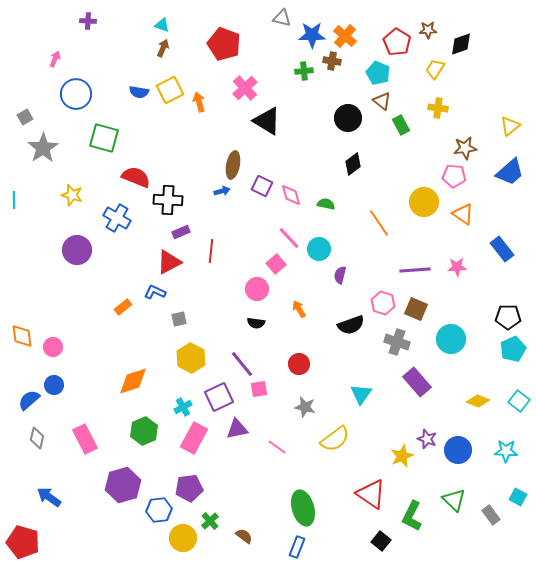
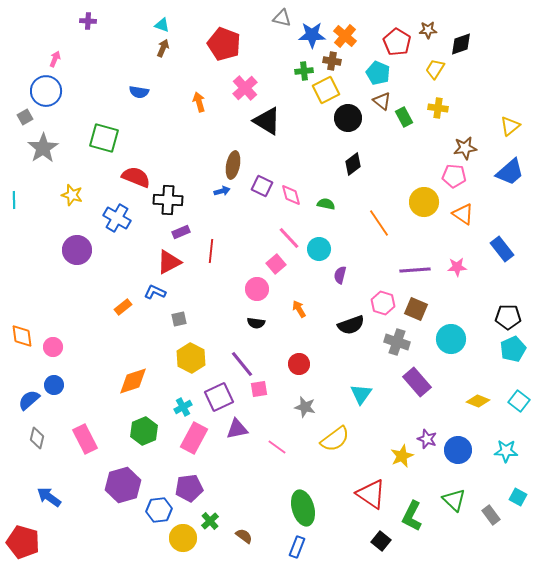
yellow square at (170, 90): moved 156 px right
blue circle at (76, 94): moved 30 px left, 3 px up
green rectangle at (401, 125): moved 3 px right, 8 px up
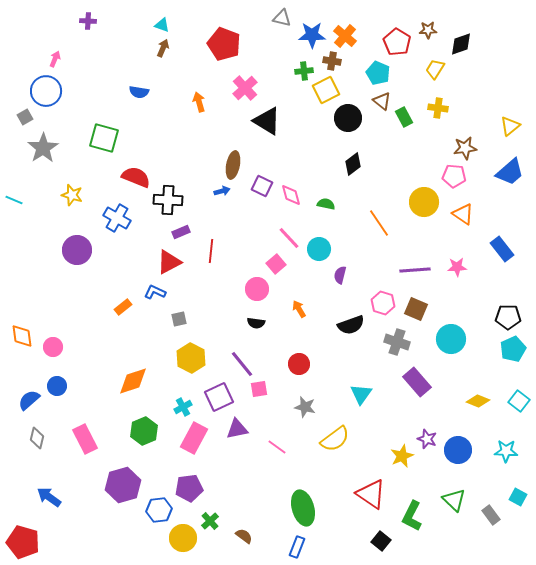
cyan line at (14, 200): rotated 66 degrees counterclockwise
blue circle at (54, 385): moved 3 px right, 1 px down
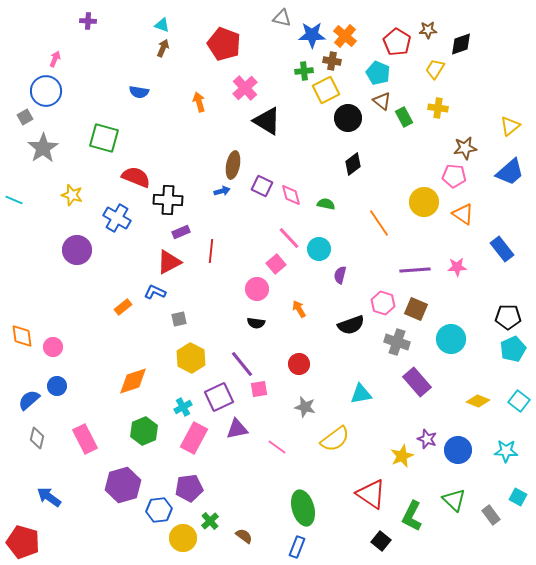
cyan triangle at (361, 394): rotated 45 degrees clockwise
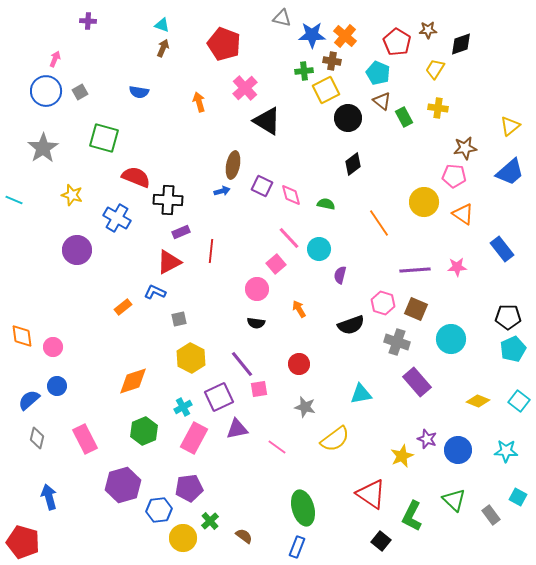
gray square at (25, 117): moved 55 px right, 25 px up
blue arrow at (49, 497): rotated 40 degrees clockwise
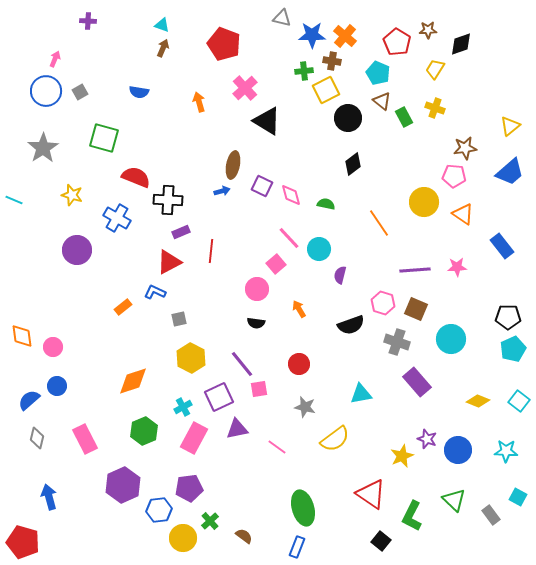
yellow cross at (438, 108): moved 3 px left; rotated 12 degrees clockwise
blue rectangle at (502, 249): moved 3 px up
purple hexagon at (123, 485): rotated 8 degrees counterclockwise
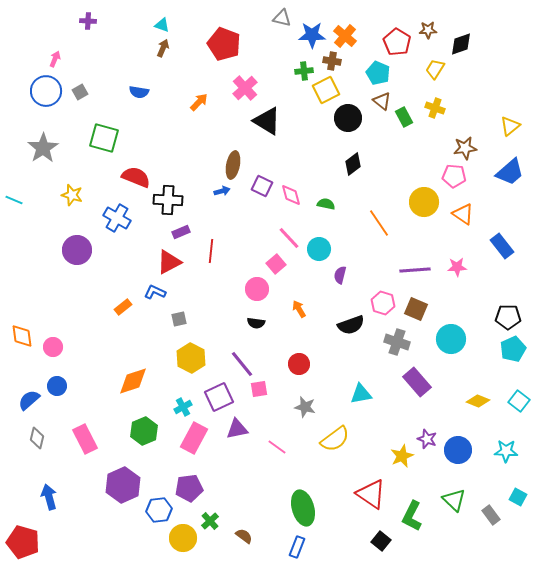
orange arrow at (199, 102): rotated 60 degrees clockwise
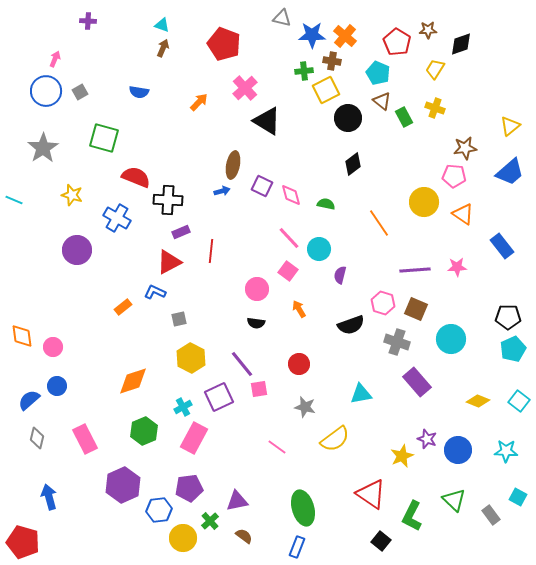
pink square at (276, 264): moved 12 px right, 7 px down; rotated 12 degrees counterclockwise
purple triangle at (237, 429): moved 72 px down
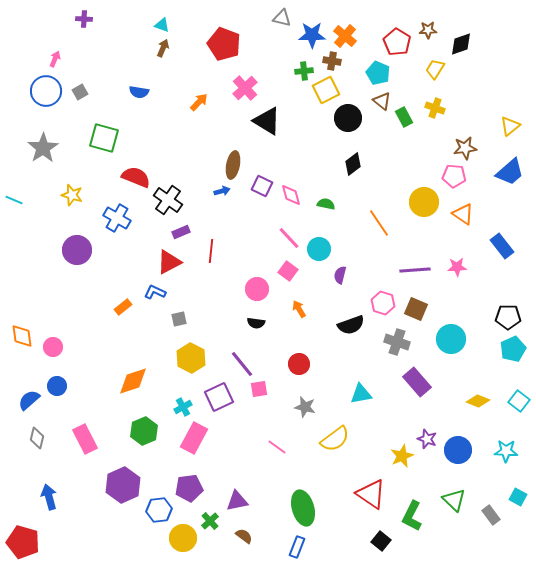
purple cross at (88, 21): moved 4 px left, 2 px up
black cross at (168, 200): rotated 32 degrees clockwise
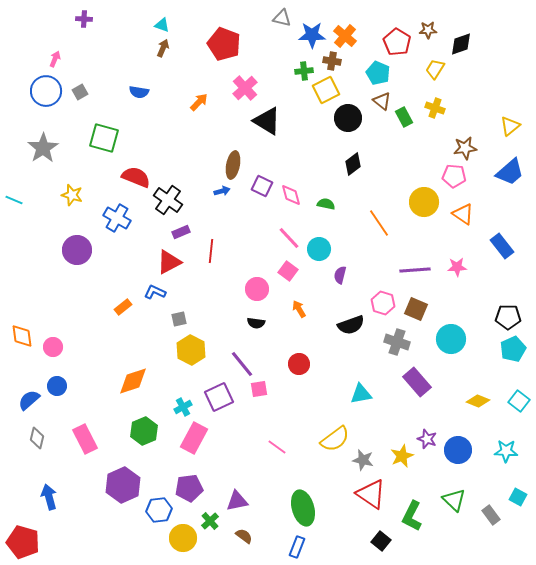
yellow hexagon at (191, 358): moved 8 px up
gray star at (305, 407): moved 58 px right, 53 px down
